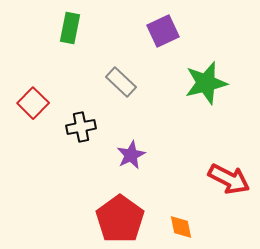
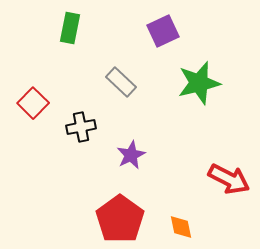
green star: moved 7 px left
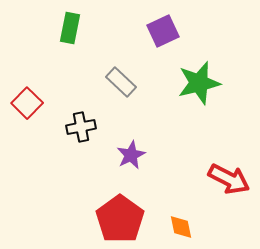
red square: moved 6 px left
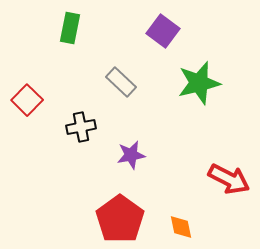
purple square: rotated 28 degrees counterclockwise
red square: moved 3 px up
purple star: rotated 16 degrees clockwise
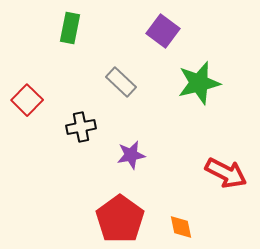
red arrow: moved 3 px left, 6 px up
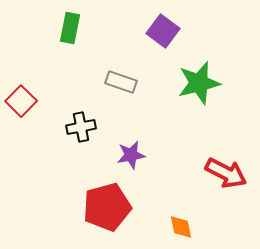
gray rectangle: rotated 24 degrees counterclockwise
red square: moved 6 px left, 1 px down
red pentagon: moved 13 px left, 12 px up; rotated 21 degrees clockwise
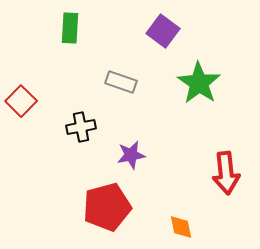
green rectangle: rotated 8 degrees counterclockwise
green star: rotated 24 degrees counterclockwise
red arrow: rotated 57 degrees clockwise
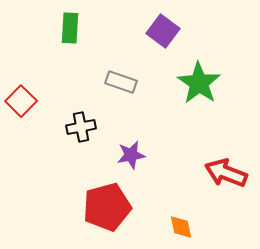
red arrow: rotated 117 degrees clockwise
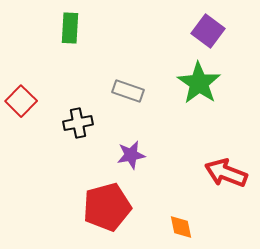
purple square: moved 45 px right
gray rectangle: moved 7 px right, 9 px down
black cross: moved 3 px left, 4 px up
